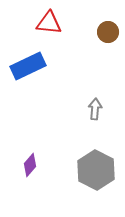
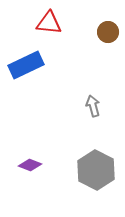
blue rectangle: moved 2 px left, 1 px up
gray arrow: moved 2 px left, 3 px up; rotated 20 degrees counterclockwise
purple diamond: rotated 70 degrees clockwise
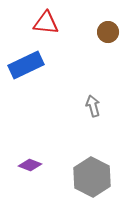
red triangle: moved 3 px left
gray hexagon: moved 4 px left, 7 px down
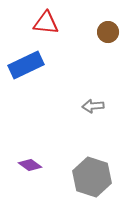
gray arrow: rotated 80 degrees counterclockwise
purple diamond: rotated 15 degrees clockwise
gray hexagon: rotated 9 degrees counterclockwise
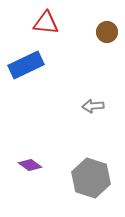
brown circle: moved 1 px left
gray hexagon: moved 1 px left, 1 px down
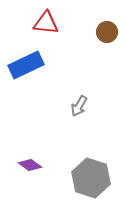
gray arrow: moved 14 px left; rotated 55 degrees counterclockwise
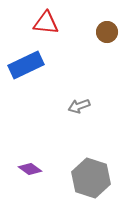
gray arrow: rotated 40 degrees clockwise
purple diamond: moved 4 px down
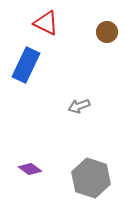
red triangle: rotated 20 degrees clockwise
blue rectangle: rotated 40 degrees counterclockwise
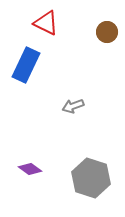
gray arrow: moved 6 px left
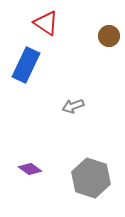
red triangle: rotated 8 degrees clockwise
brown circle: moved 2 px right, 4 px down
